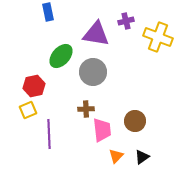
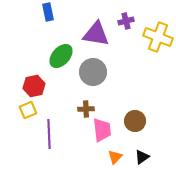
orange triangle: moved 1 px left, 1 px down
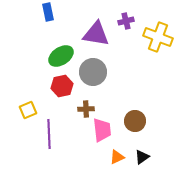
green ellipse: rotated 15 degrees clockwise
red hexagon: moved 28 px right
orange triangle: moved 2 px right; rotated 21 degrees clockwise
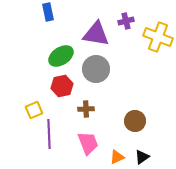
gray circle: moved 3 px right, 3 px up
yellow square: moved 6 px right
pink trapezoid: moved 14 px left, 13 px down; rotated 15 degrees counterclockwise
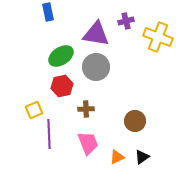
gray circle: moved 2 px up
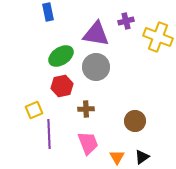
orange triangle: rotated 35 degrees counterclockwise
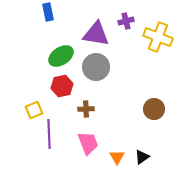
brown circle: moved 19 px right, 12 px up
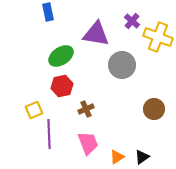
purple cross: moved 6 px right; rotated 35 degrees counterclockwise
gray circle: moved 26 px right, 2 px up
brown cross: rotated 21 degrees counterclockwise
orange triangle: rotated 28 degrees clockwise
